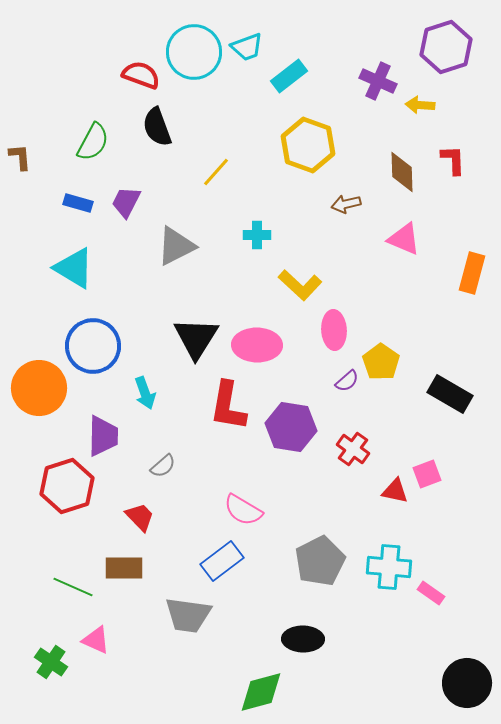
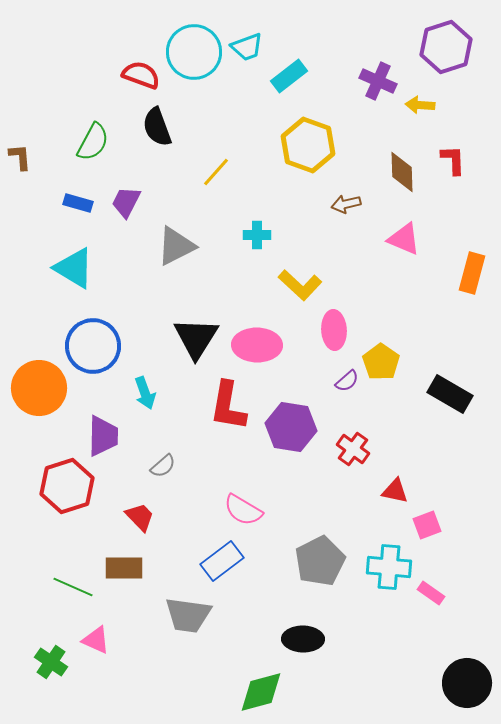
pink square at (427, 474): moved 51 px down
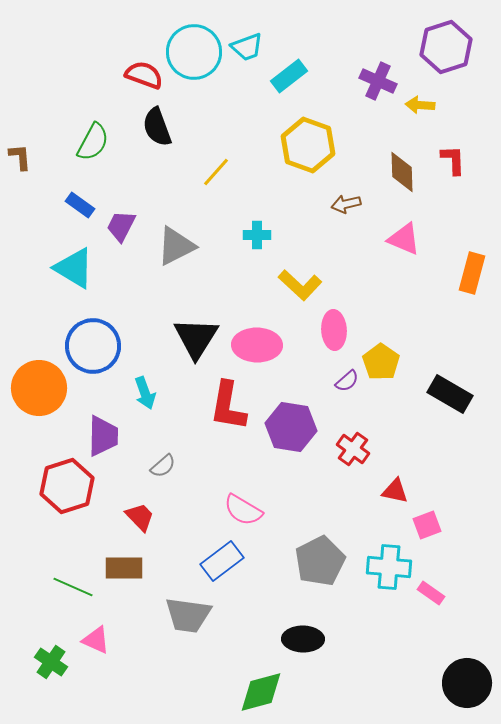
red semicircle at (141, 75): moved 3 px right
purple trapezoid at (126, 202): moved 5 px left, 24 px down
blue rectangle at (78, 203): moved 2 px right, 2 px down; rotated 20 degrees clockwise
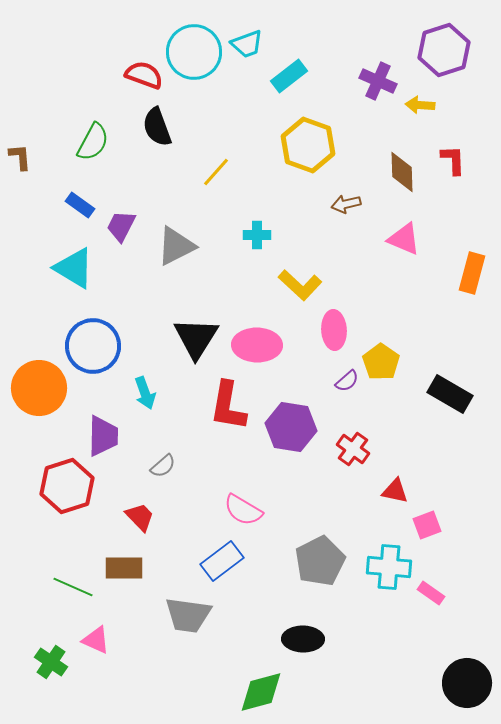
cyan trapezoid at (247, 47): moved 3 px up
purple hexagon at (446, 47): moved 2 px left, 3 px down
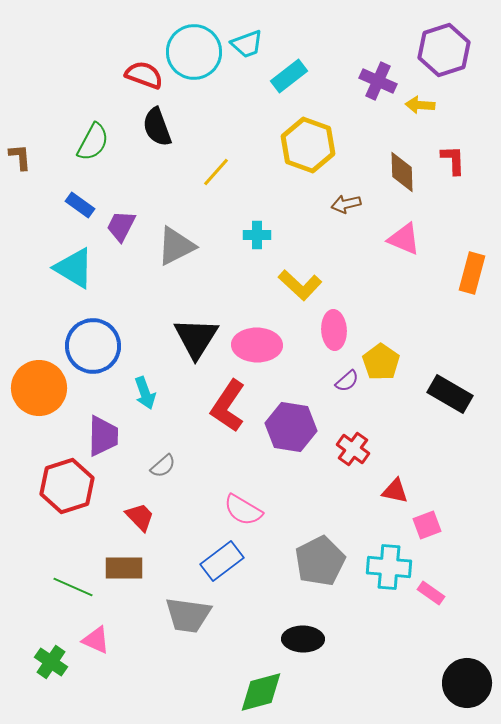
red L-shape at (228, 406): rotated 24 degrees clockwise
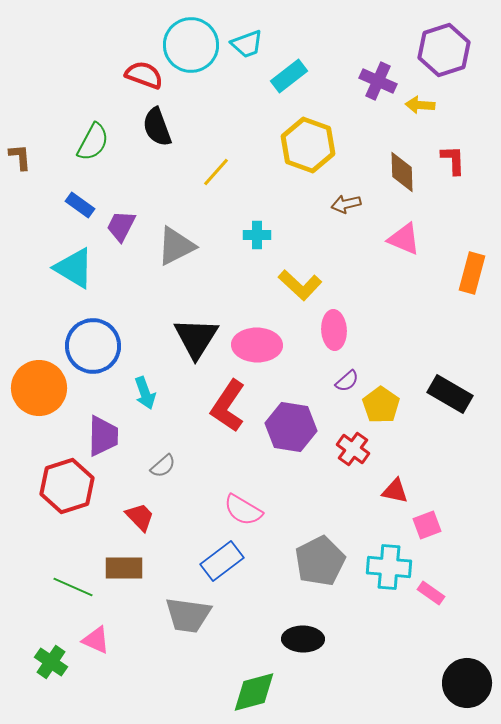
cyan circle at (194, 52): moved 3 px left, 7 px up
yellow pentagon at (381, 362): moved 43 px down
green diamond at (261, 692): moved 7 px left
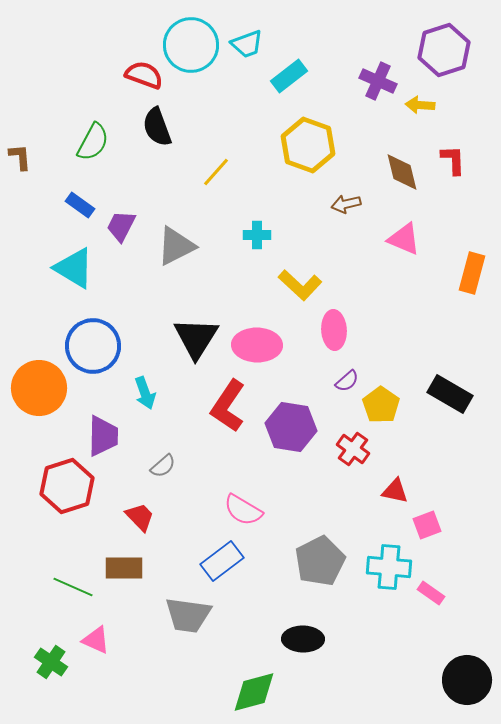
brown diamond at (402, 172): rotated 12 degrees counterclockwise
black circle at (467, 683): moved 3 px up
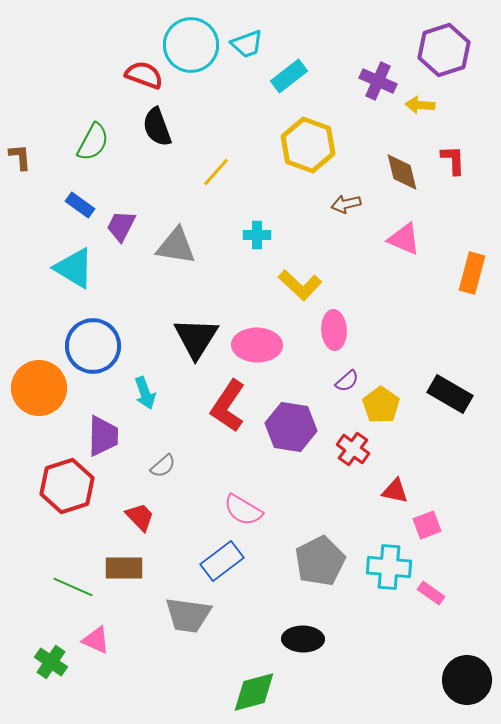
gray triangle at (176, 246): rotated 36 degrees clockwise
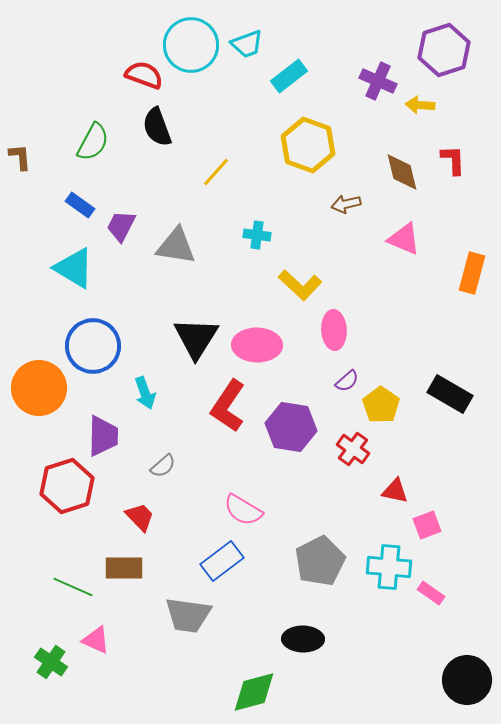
cyan cross at (257, 235): rotated 8 degrees clockwise
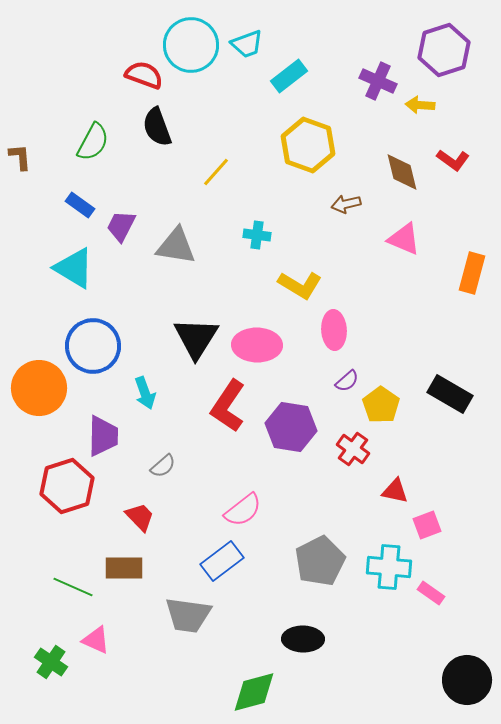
red L-shape at (453, 160): rotated 128 degrees clockwise
yellow L-shape at (300, 285): rotated 12 degrees counterclockwise
pink semicircle at (243, 510): rotated 69 degrees counterclockwise
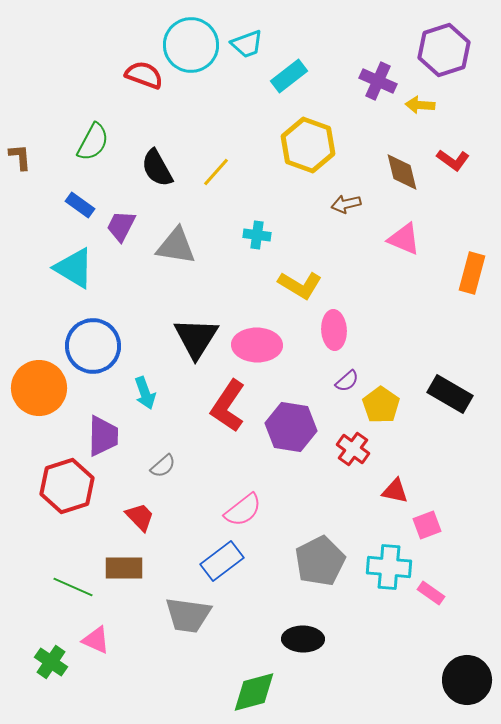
black semicircle at (157, 127): moved 41 px down; rotated 9 degrees counterclockwise
